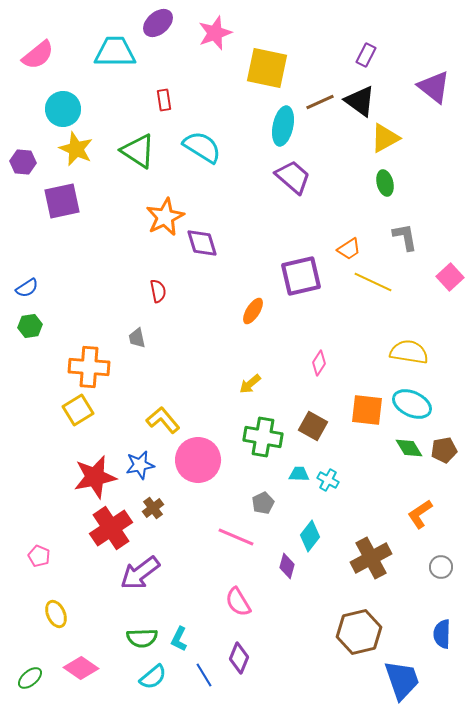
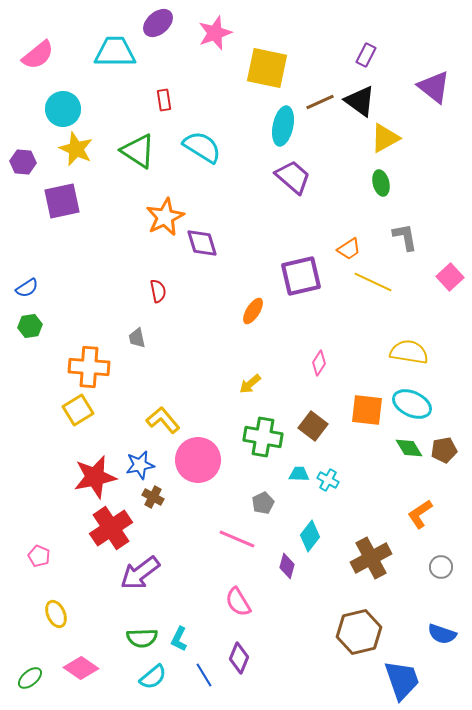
green ellipse at (385, 183): moved 4 px left
brown square at (313, 426): rotated 8 degrees clockwise
brown cross at (153, 508): moved 11 px up; rotated 25 degrees counterclockwise
pink line at (236, 537): moved 1 px right, 2 px down
blue semicircle at (442, 634): rotated 72 degrees counterclockwise
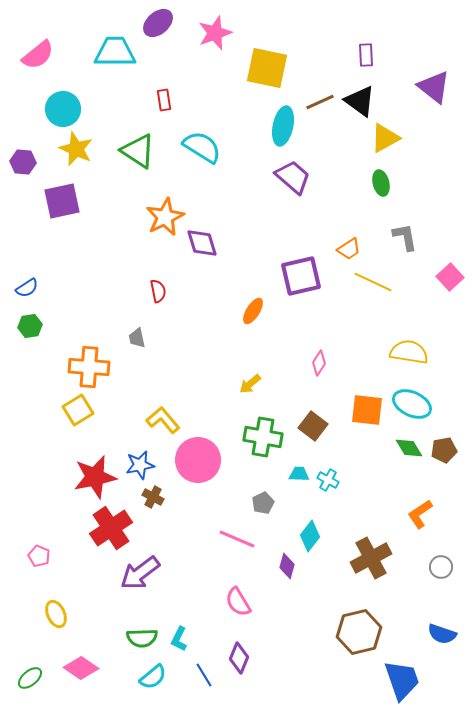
purple rectangle at (366, 55): rotated 30 degrees counterclockwise
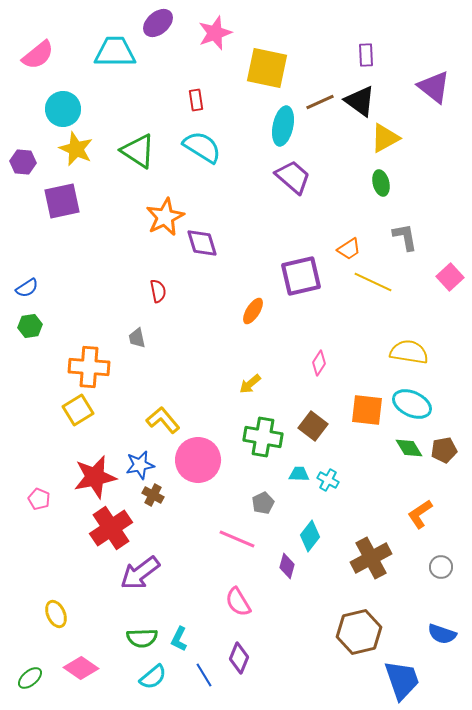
red rectangle at (164, 100): moved 32 px right
brown cross at (153, 497): moved 2 px up
pink pentagon at (39, 556): moved 57 px up
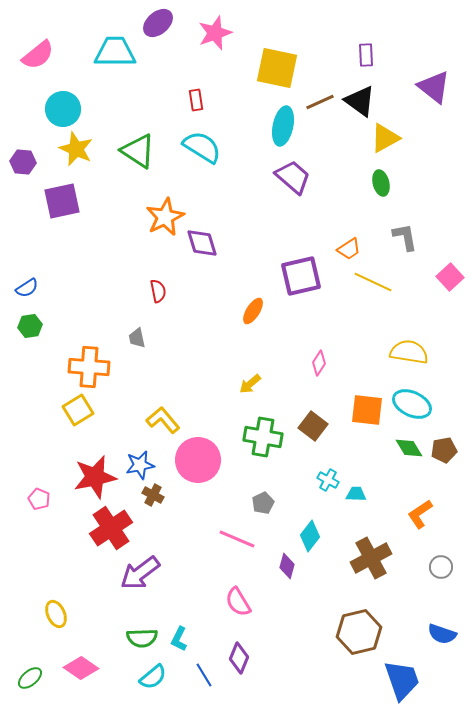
yellow square at (267, 68): moved 10 px right
cyan trapezoid at (299, 474): moved 57 px right, 20 px down
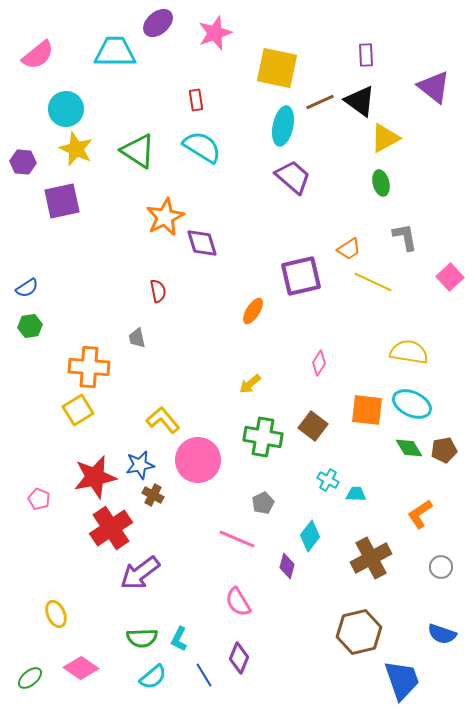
cyan circle at (63, 109): moved 3 px right
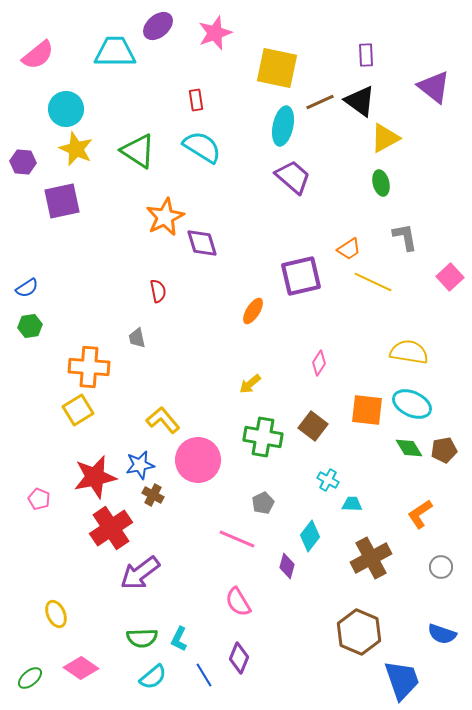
purple ellipse at (158, 23): moved 3 px down
cyan trapezoid at (356, 494): moved 4 px left, 10 px down
brown hexagon at (359, 632): rotated 24 degrees counterclockwise
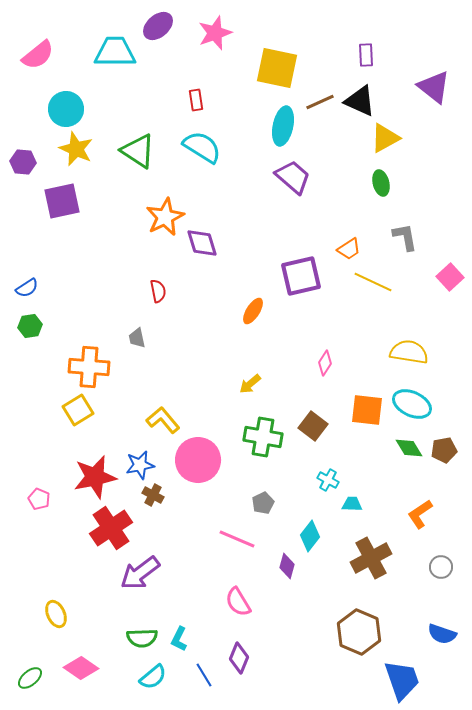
black triangle at (360, 101): rotated 12 degrees counterclockwise
pink diamond at (319, 363): moved 6 px right
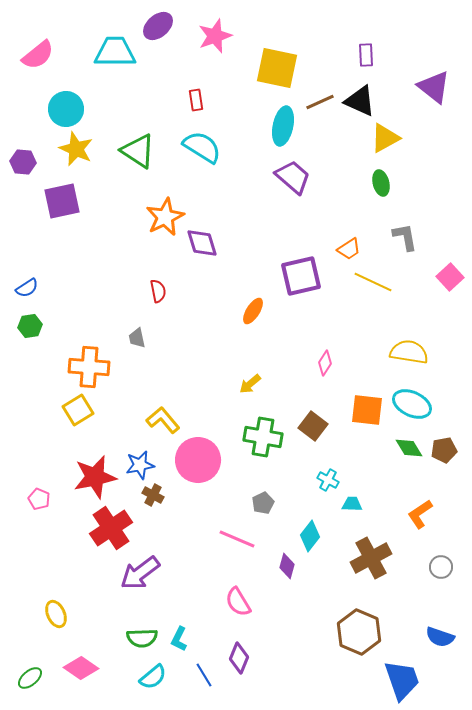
pink star at (215, 33): moved 3 px down
blue semicircle at (442, 634): moved 2 px left, 3 px down
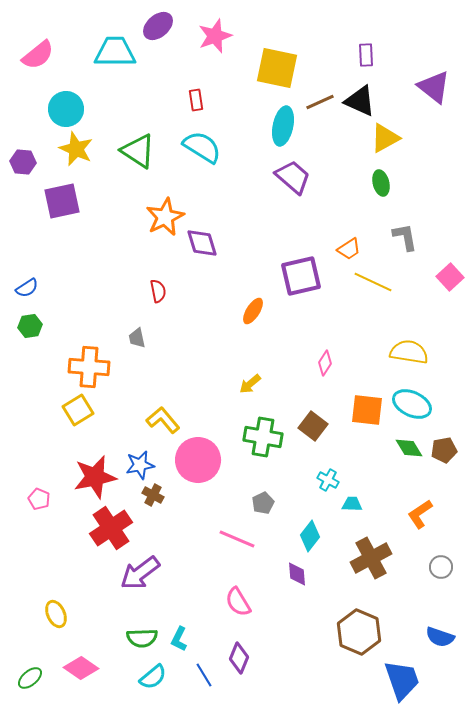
purple diamond at (287, 566): moved 10 px right, 8 px down; rotated 20 degrees counterclockwise
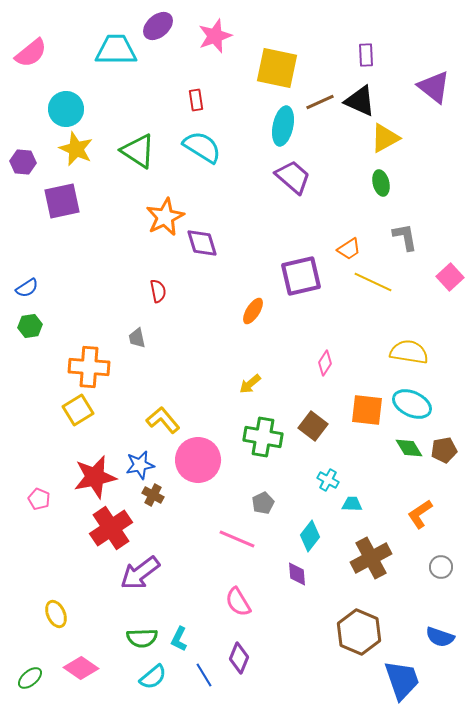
cyan trapezoid at (115, 52): moved 1 px right, 2 px up
pink semicircle at (38, 55): moved 7 px left, 2 px up
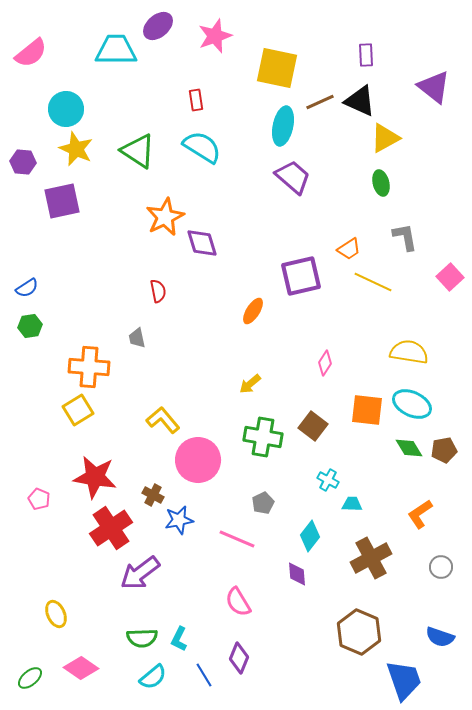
blue star at (140, 465): moved 39 px right, 55 px down
red star at (95, 477): rotated 21 degrees clockwise
blue trapezoid at (402, 680): moved 2 px right
